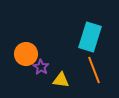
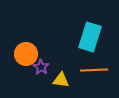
orange line: rotated 72 degrees counterclockwise
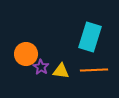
yellow triangle: moved 9 px up
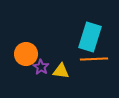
orange line: moved 11 px up
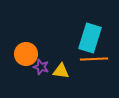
cyan rectangle: moved 1 px down
purple star: rotated 14 degrees counterclockwise
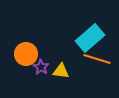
cyan rectangle: rotated 32 degrees clockwise
orange line: moved 3 px right; rotated 20 degrees clockwise
purple star: rotated 14 degrees clockwise
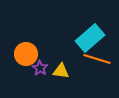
purple star: moved 1 px left, 1 px down
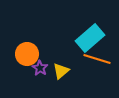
orange circle: moved 1 px right
yellow triangle: rotated 48 degrees counterclockwise
